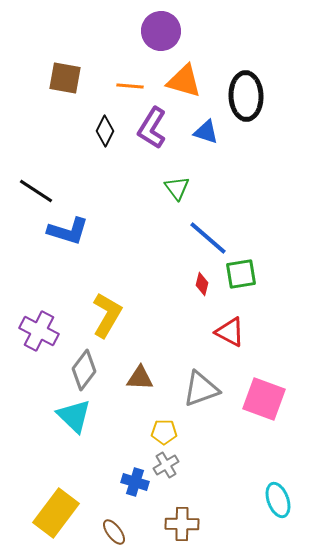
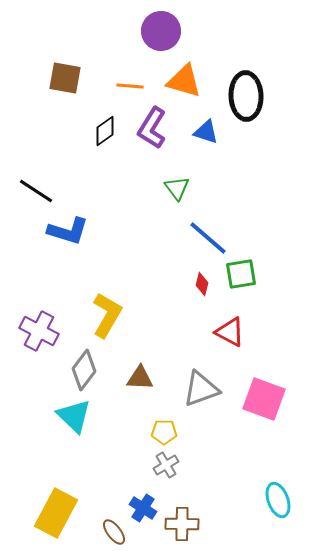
black diamond: rotated 28 degrees clockwise
blue cross: moved 8 px right, 26 px down; rotated 16 degrees clockwise
yellow rectangle: rotated 9 degrees counterclockwise
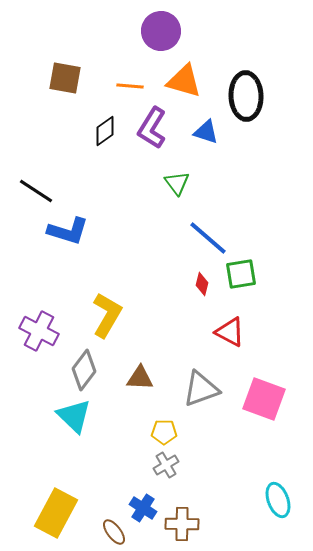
green triangle: moved 5 px up
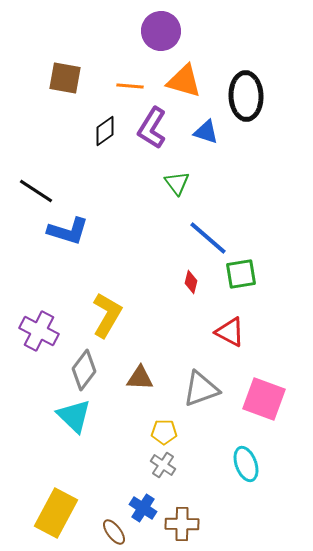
red diamond: moved 11 px left, 2 px up
gray cross: moved 3 px left; rotated 25 degrees counterclockwise
cyan ellipse: moved 32 px left, 36 px up
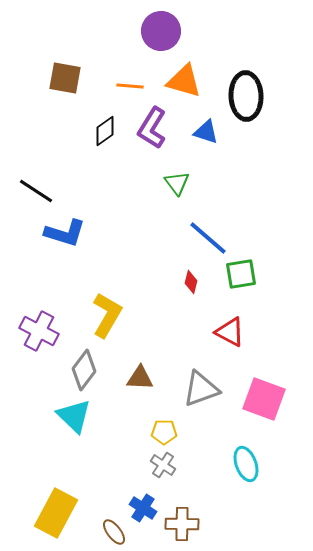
blue L-shape: moved 3 px left, 2 px down
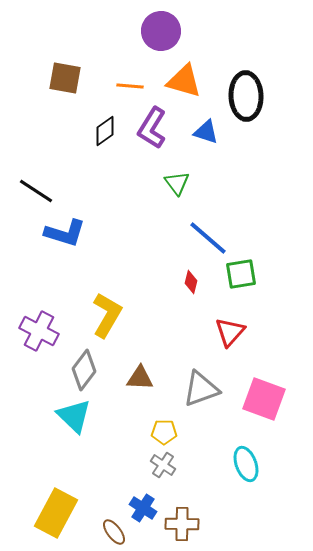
red triangle: rotated 44 degrees clockwise
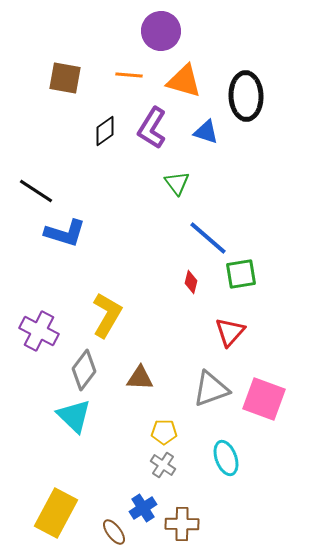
orange line: moved 1 px left, 11 px up
gray triangle: moved 10 px right
cyan ellipse: moved 20 px left, 6 px up
blue cross: rotated 24 degrees clockwise
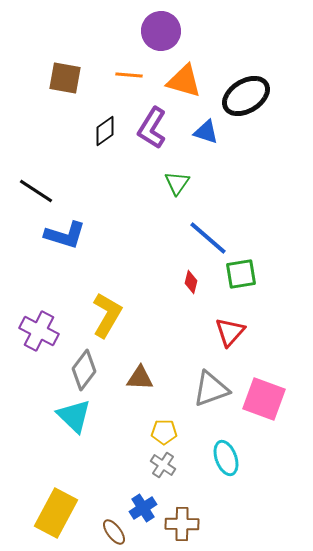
black ellipse: rotated 60 degrees clockwise
green triangle: rotated 12 degrees clockwise
blue L-shape: moved 2 px down
